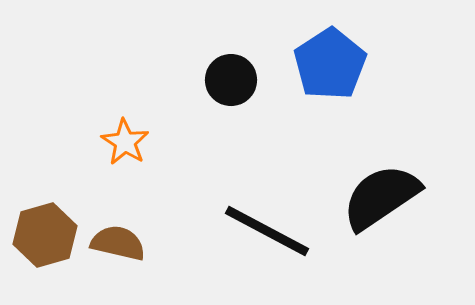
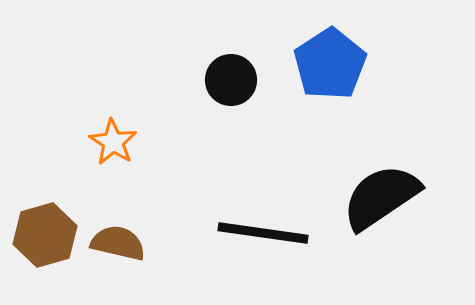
orange star: moved 12 px left
black line: moved 4 px left, 2 px down; rotated 20 degrees counterclockwise
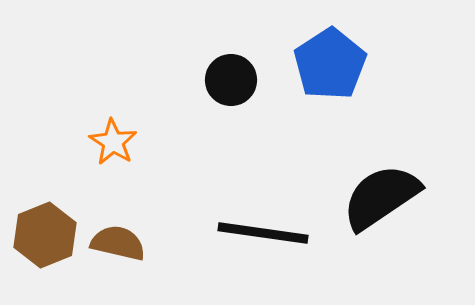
brown hexagon: rotated 6 degrees counterclockwise
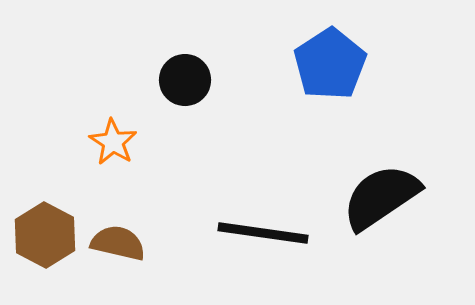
black circle: moved 46 px left
brown hexagon: rotated 10 degrees counterclockwise
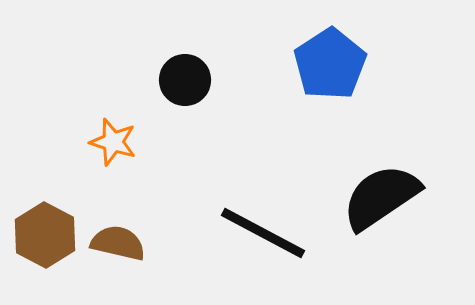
orange star: rotated 15 degrees counterclockwise
black line: rotated 20 degrees clockwise
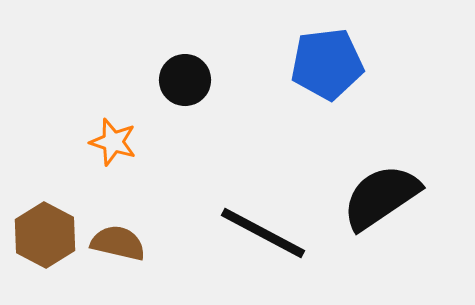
blue pentagon: moved 3 px left; rotated 26 degrees clockwise
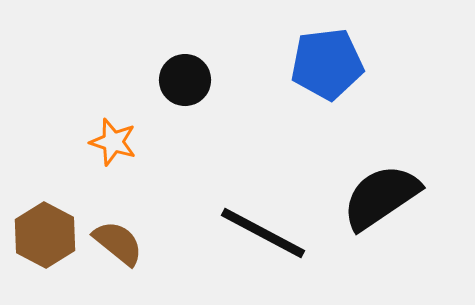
brown semicircle: rotated 26 degrees clockwise
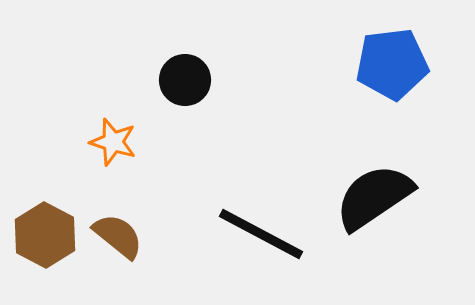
blue pentagon: moved 65 px right
black semicircle: moved 7 px left
black line: moved 2 px left, 1 px down
brown semicircle: moved 7 px up
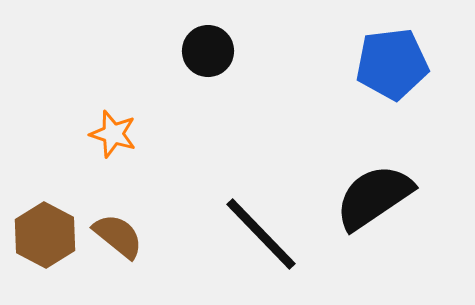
black circle: moved 23 px right, 29 px up
orange star: moved 8 px up
black line: rotated 18 degrees clockwise
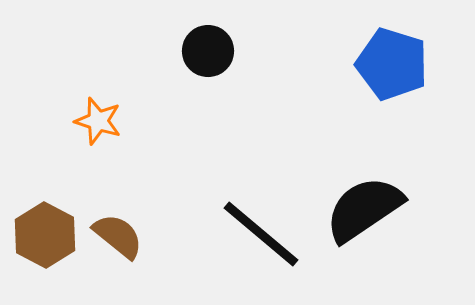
blue pentagon: rotated 24 degrees clockwise
orange star: moved 15 px left, 13 px up
black semicircle: moved 10 px left, 12 px down
black line: rotated 6 degrees counterclockwise
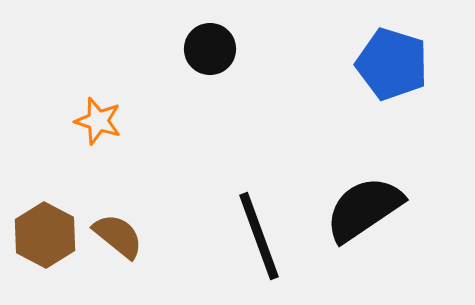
black circle: moved 2 px right, 2 px up
black line: moved 2 px left, 2 px down; rotated 30 degrees clockwise
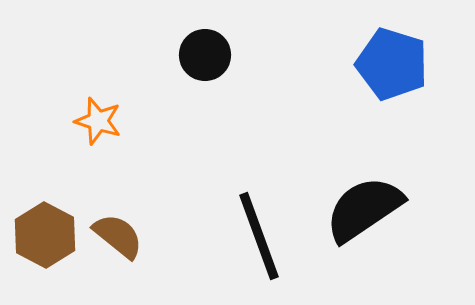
black circle: moved 5 px left, 6 px down
